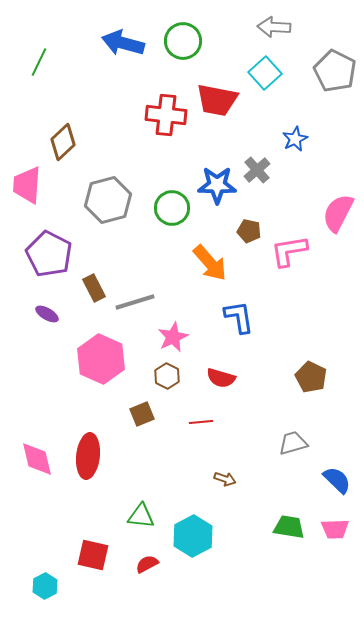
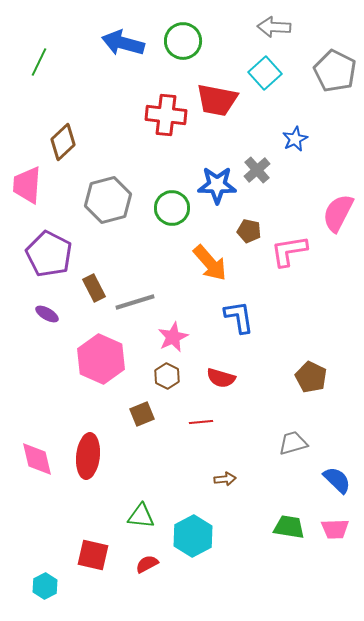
brown arrow at (225, 479): rotated 25 degrees counterclockwise
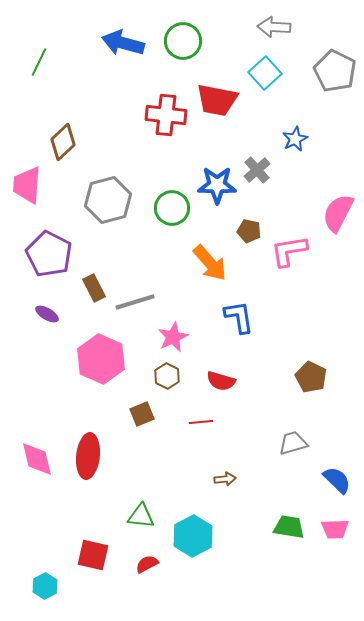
red semicircle at (221, 378): moved 3 px down
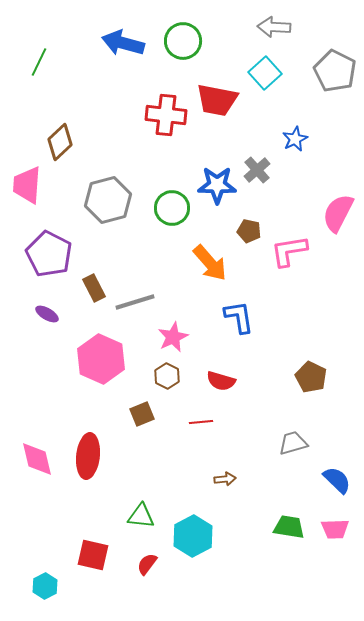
brown diamond at (63, 142): moved 3 px left
red semicircle at (147, 564): rotated 25 degrees counterclockwise
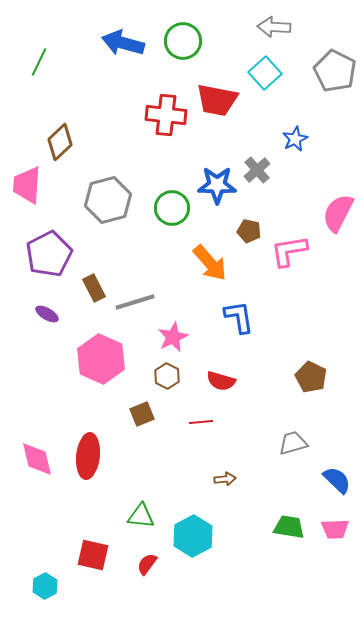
purple pentagon at (49, 254): rotated 18 degrees clockwise
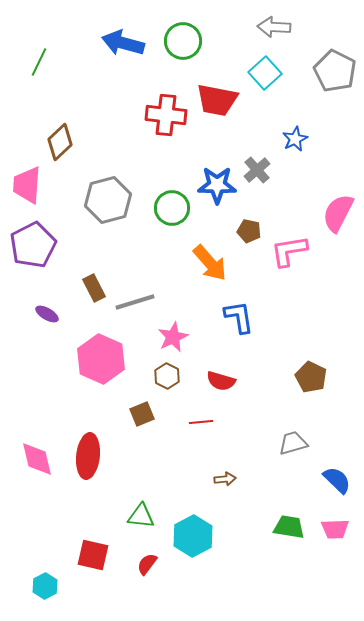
purple pentagon at (49, 254): moved 16 px left, 9 px up
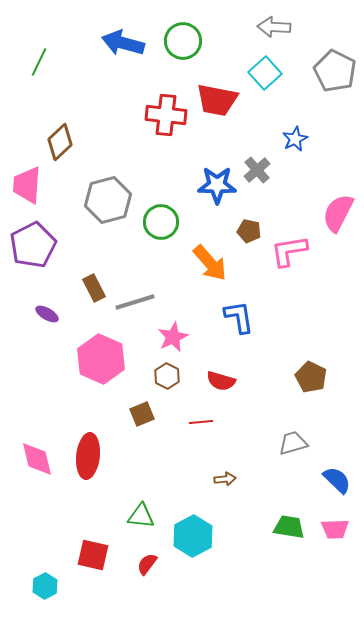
green circle at (172, 208): moved 11 px left, 14 px down
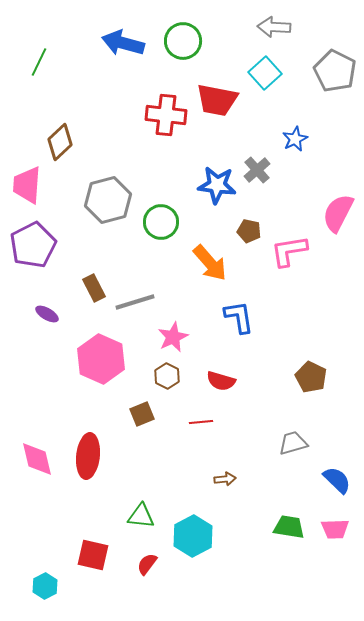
blue star at (217, 185): rotated 6 degrees clockwise
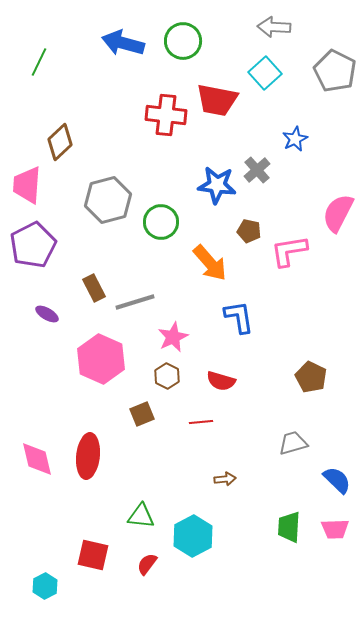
green trapezoid at (289, 527): rotated 96 degrees counterclockwise
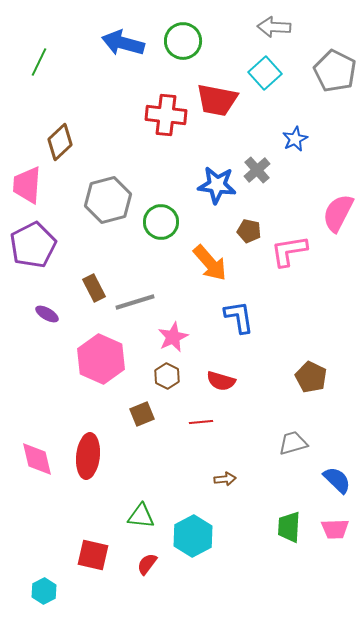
cyan hexagon at (45, 586): moved 1 px left, 5 px down
